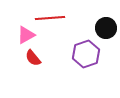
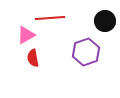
black circle: moved 1 px left, 7 px up
purple hexagon: moved 2 px up
red semicircle: rotated 30 degrees clockwise
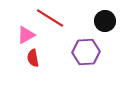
red line: rotated 36 degrees clockwise
purple hexagon: rotated 16 degrees clockwise
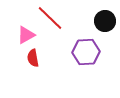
red line: rotated 12 degrees clockwise
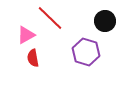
purple hexagon: rotated 20 degrees clockwise
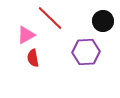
black circle: moved 2 px left
purple hexagon: rotated 20 degrees counterclockwise
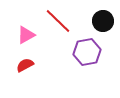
red line: moved 8 px right, 3 px down
purple hexagon: moved 1 px right; rotated 8 degrees counterclockwise
red semicircle: moved 8 px left, 7 px down; rotated 72 degrees clockwise
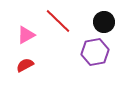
black circle: moved 1 px right, 1 px down
purple hexagon: moved 8 px right
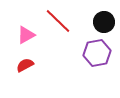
purple hexagon: moved 2 px right, 1 px down
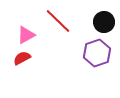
purple hexagon: rotated 8 degrees counterclockwise
red semicircle: moved 3 px left, 7 px up
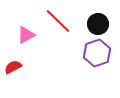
black circle: moved 6 px left, 2 px down
red semicircle: moved 9 px left, 9 px down
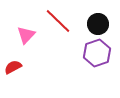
pink triangle: rotated 18 degrees counterclockwise
